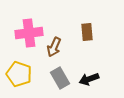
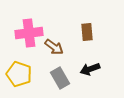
brown arrow: rotated 78 degrees counterclockwise
black arrow: moved 1 px right, 10 px up
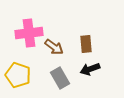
brown rectangle: moved 1 px left, 12 px down
yellow pentagon: moved 1 px left, 1 px down
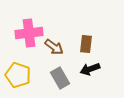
brown rectangle: rotated 12 degrees clockwise
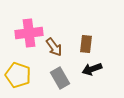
brown arrow: rotated 18 degrees clockwise
black arrow: moved 2 px right
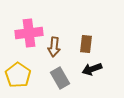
brown arrow: rotated 42 degrees clockwise
yellow pentagon: rotated 15 degrees clockwise
